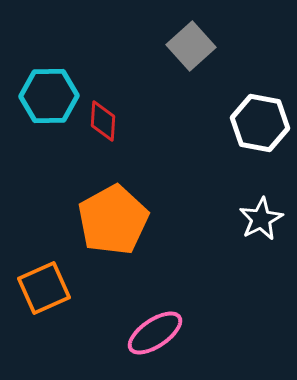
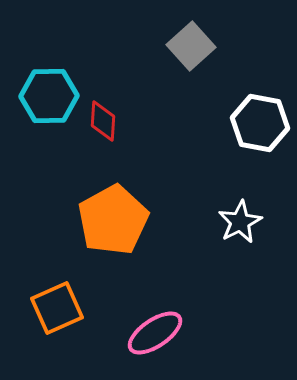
white star: moved 21 px left, 3 px down
orange square: moved 13 px right, 20 px down
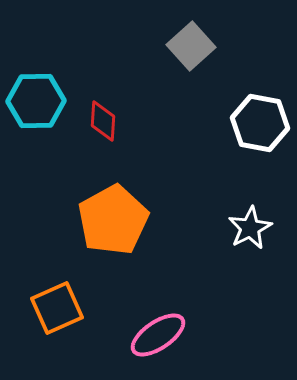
cyan hexagon: moved 13 px left, 5 px down
white star: moved 10 px right, 6 px down
pink ellipse: moved 3 px right, 2 px down
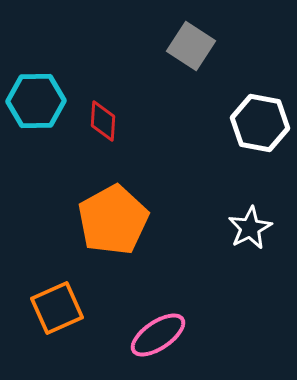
gray square: rotated 15 degrees counterclockwise
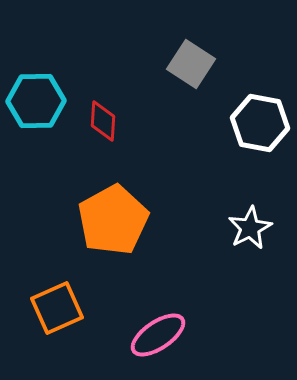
gray square: moved 18 px down
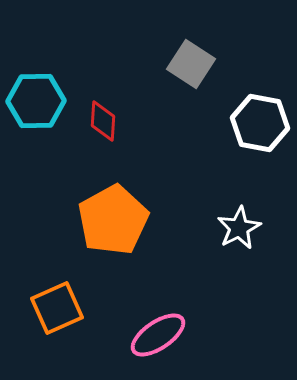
white star: moved 11 px left
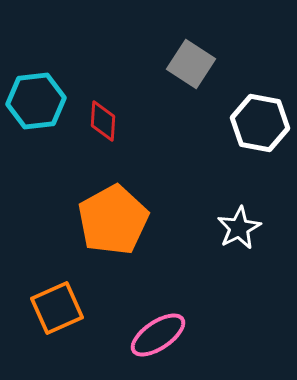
cyan hexagon: rotated 6 degrees counterclockwise
